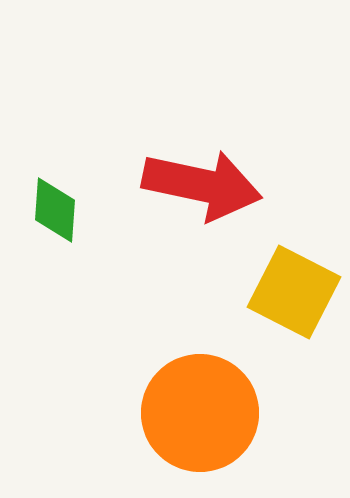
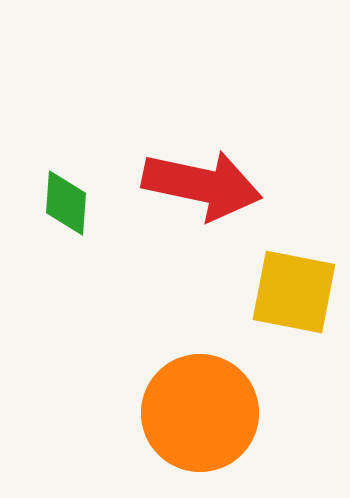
green diamond: moved 11 px right, 7 px up
yellow square: rotated 16 degrees counterclockwise
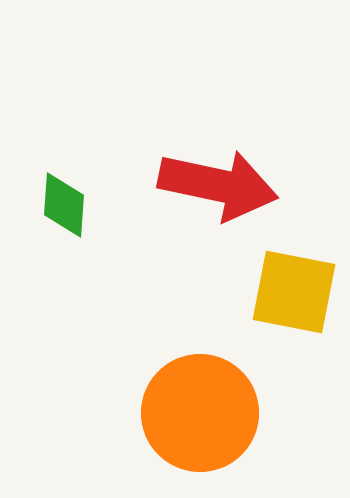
red arrow: moved 16 px right
green diamond: moved 2 px left, 2 px down
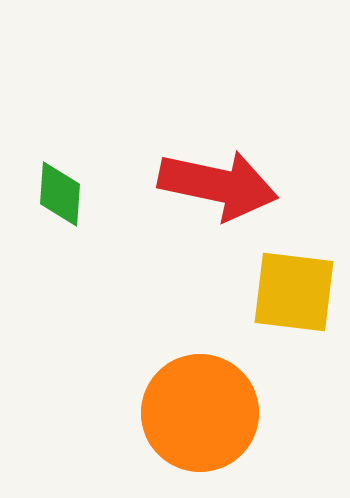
green diamond: moved 4 px left, 11 px up
yellow square: rotated 4 degrees counterclockwise
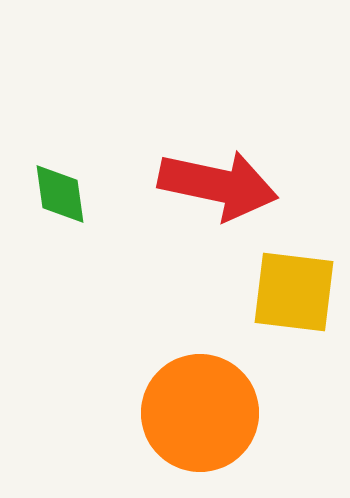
green diamond: rotated 12 degrees counterclockwise
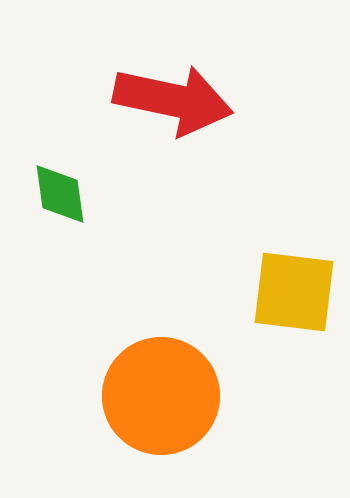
red arrow: moved 45 px left, 85 px up
orange circle: moved 39 px left, 17 px up
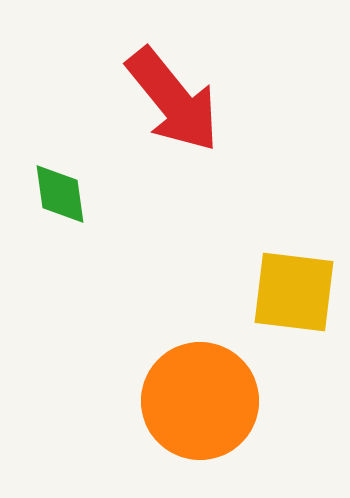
red arrow: rotated 39 degrees clockwise
orange circle: moved 39 px right, 5 px down
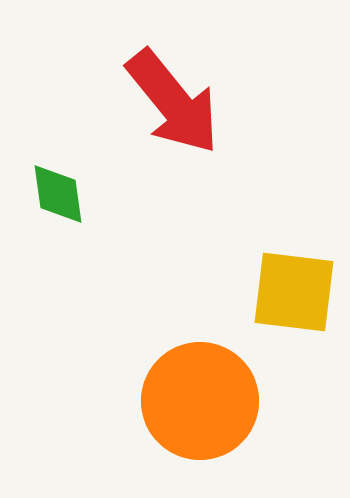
red arrow: moved 2 px down
green diamond: moved 2 px left
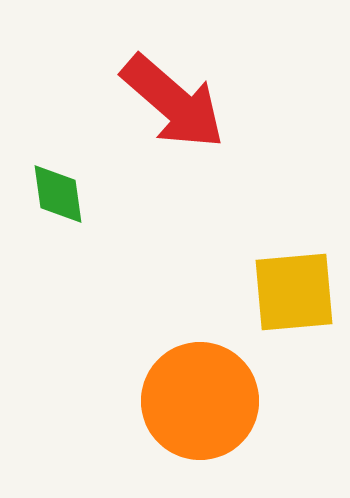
red arrow: rotated 10 degrees counterclockwise
yellow square: rotated 12 degrees counterclockwise
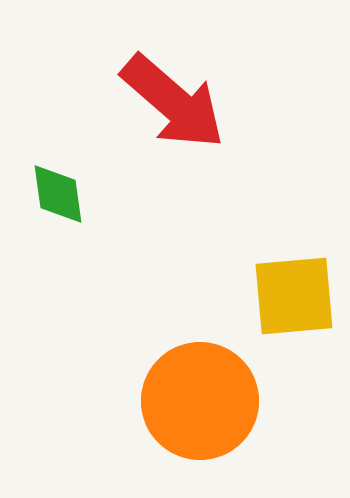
yellow square: moved 4 px down
